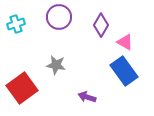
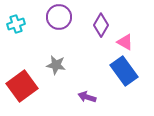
red square: moved 2 px up
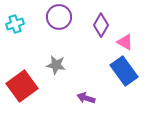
cyan cross: moved 1 px left
purple arrow: moved 1 px left, 1 px down
